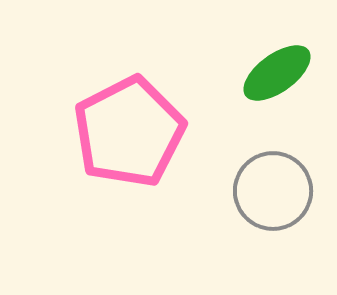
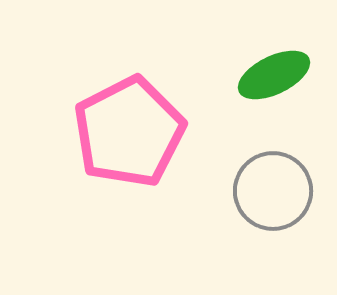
green ellipse: moved 3 px left, 2 px down; rotated 10 degrees clockwise
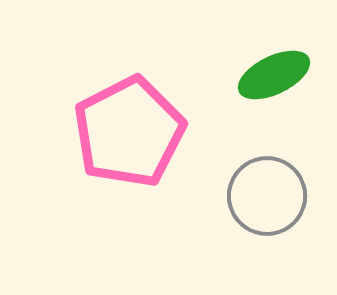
gray circle: moved 6 px left, 5 px down
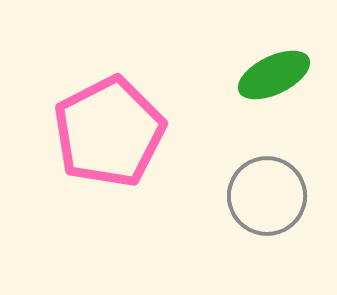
pink pentagon: moved 20 px left
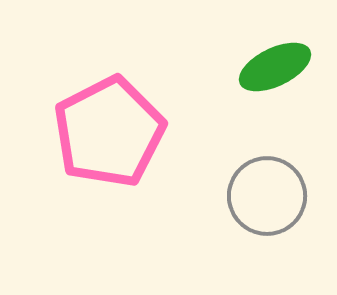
green ellipse: moved 1 px right, 8 px up
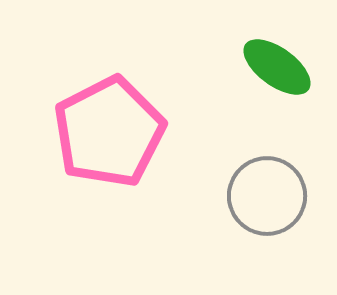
green ellipse: moved 2 px right; rotated 62 degrees clockwise
